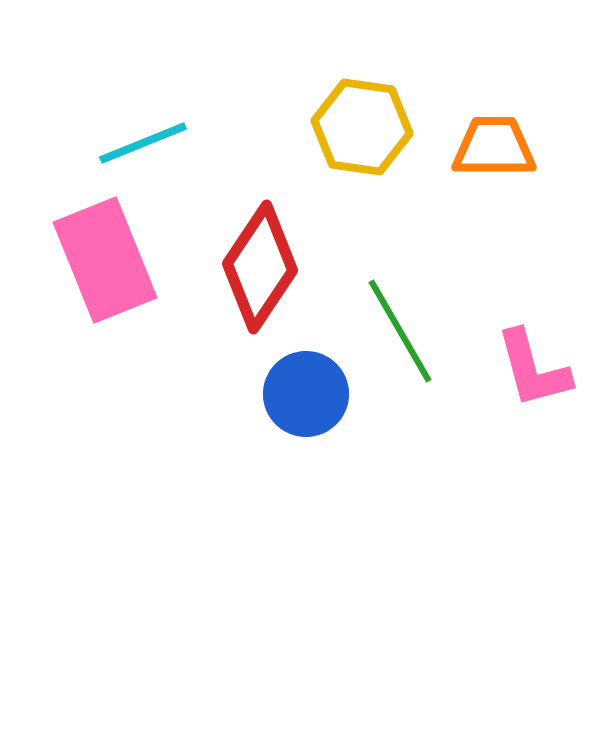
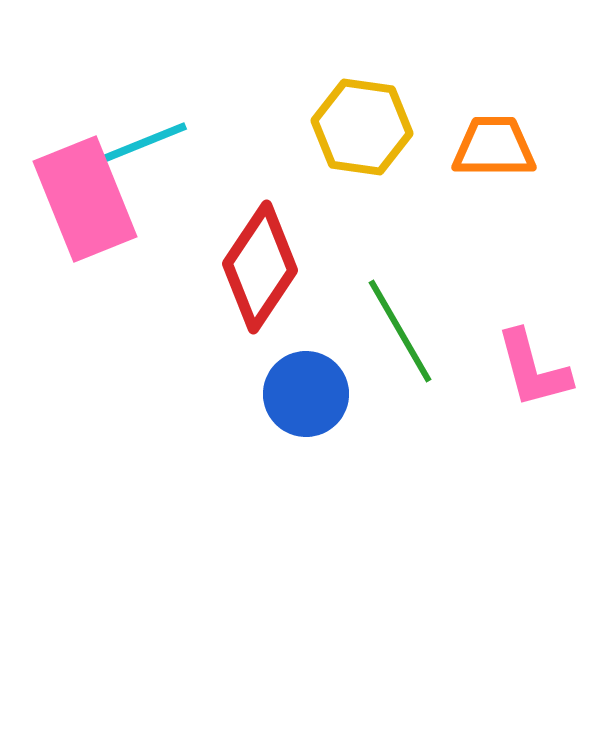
pink rectangle: moved 20 px left, 61 px up
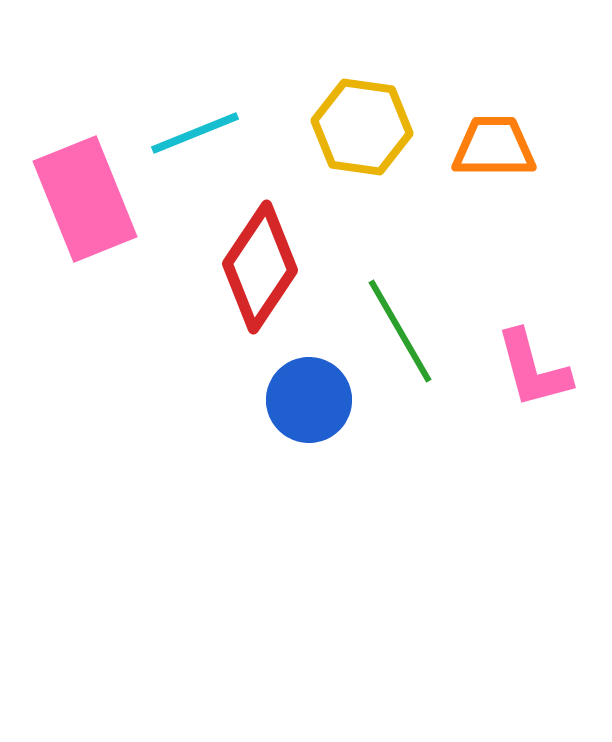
cyan line: moved 52 px right, 10 px up
blue circle: moved 3 px right, 6 px down
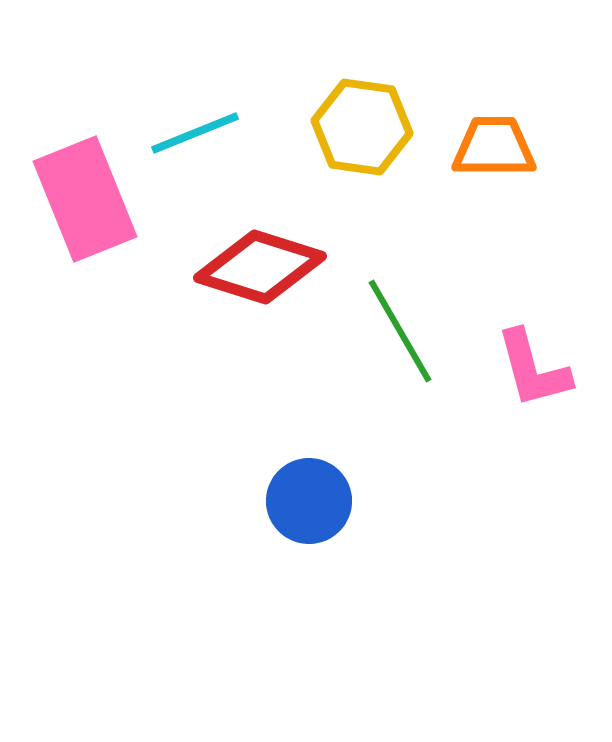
red diamond: rotated 74 degrees clockwise
blue circle: moved 101 px down
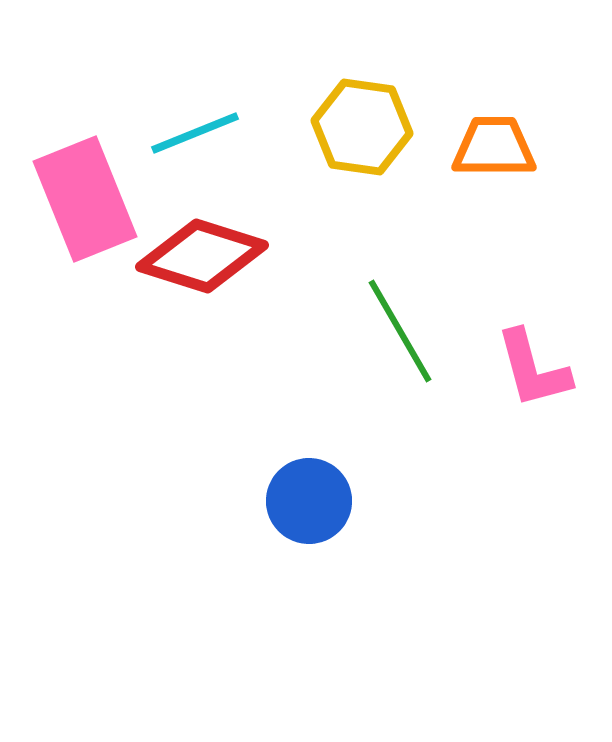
red diamond: moved 58 px left, 11 px up
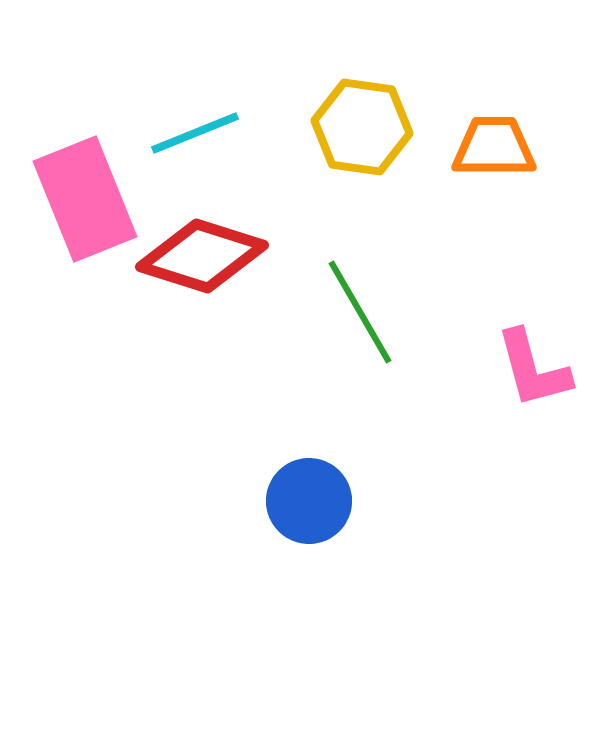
green line: moved 40 px left, 19 px up
